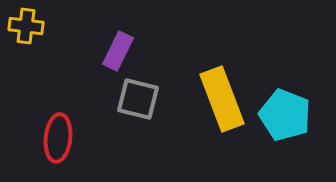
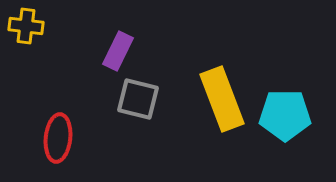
cyan pentagon: rotated 21 degrees counterclockwise
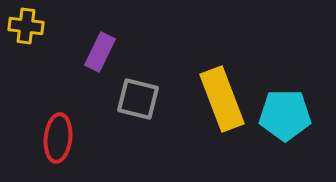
purple rectangle: moved 18 px left, 1 px down
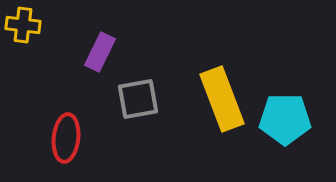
yellow cross: moved 3 px left, 1 px up
gray square: rotated 24 degrees counterclockwise
cyan pentagon: moved 4 px down
red ellipse: moved 8 px right
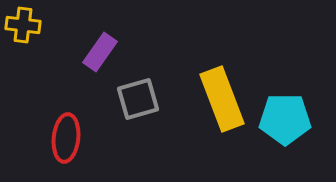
purple rectangle: rotated 9 degrees clockwise
gray square: rotated 6 degrees counterclockwise
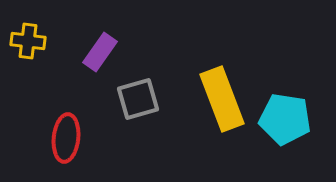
yellow cross: moved 5 px right, 16 px down
cyan pentagon: rotated 9 degrees clockwise
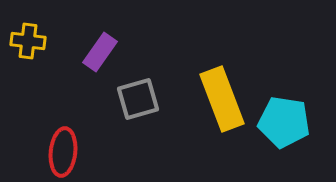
cyan pentagon: moved 1 px left, 3 px down
red ellipse: moved 3 px left, 14 px down
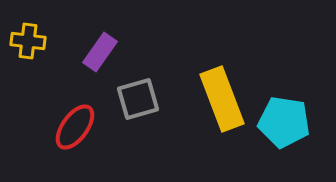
red ellipse: moved 12 px right, 25 px up; rotated 30 degrees clockwise
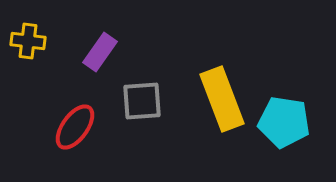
gray square: moved 4 px right, 2 px down; rotated 12 degrees clockwise
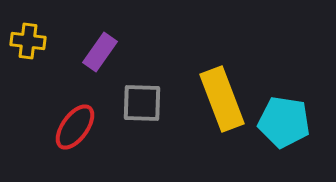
gray square: moved 2 px down; rotated 6 degrees clockwise
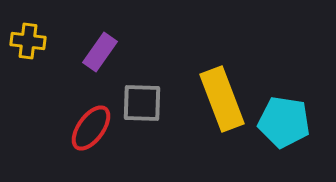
red ellipse: moved 16 px right, 1 px down
